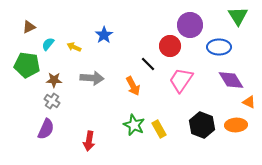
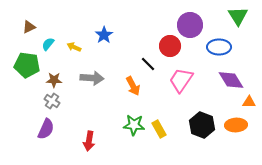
orange triangle: rotated 24 degrees counterclockwise
green star: rotated 20 degrees counterclockwise
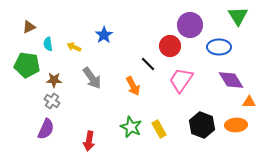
cyan semicircle: rotated 48 degrees counterclockwise
gray arrow: rotated 50 degrees clockwise
green star: moved 3 px left, 2 px down; rotated 20 degrees clockwise
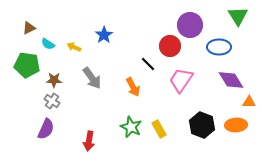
brown triangle: moved 1 px down
cyan semicircle: rotated 48 degrees counterclockwise
orange arrow: moved 1 px down
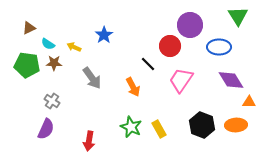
brown star: moved 17 px up
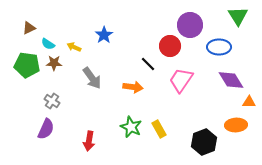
orange arrow: rotated 54 degrees counterclockwise
black hexagon: moved 2 px right, 17 px down; rotated 20 degrees clockwise
